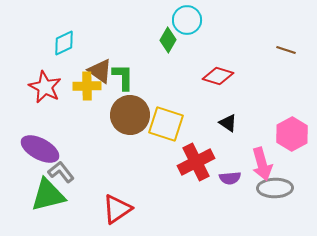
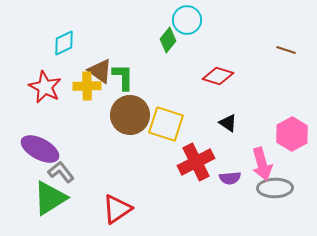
green diamond: rotated 10 degrees clockwise
green triangle: moved 2 px right, 3 px down; rotated 18 degrees counterclockwise
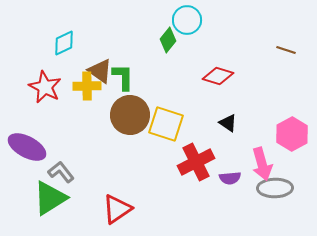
purple ellipse: moved 13 px left, 2 px up
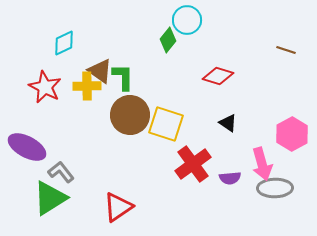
red cross: moved 3 px left, 2 px down; rotated 9 degrees counterclockwise
red triangle: moved 1 px right, 2 px up
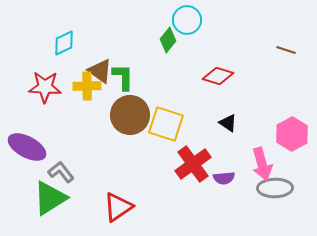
red star: rotated 24 degrees counterclockwise
purple semicircle: moved 6 px left
